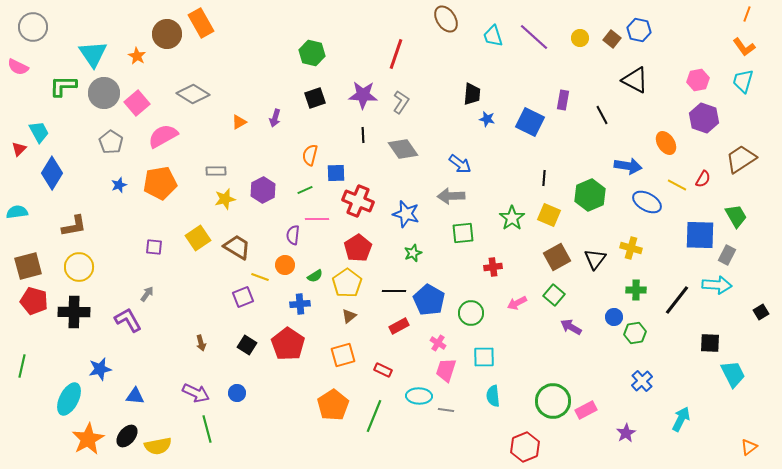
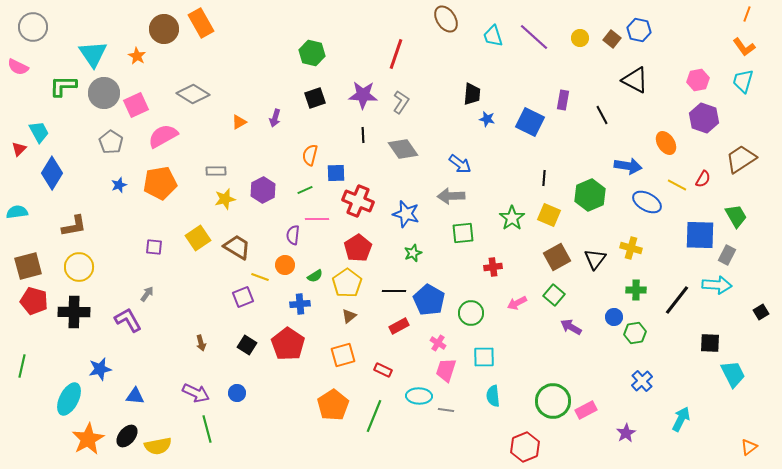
brown circle at (167, 34): moved 3 px left, 5 px up
pink square at (137, 103): moved 1 px left, 2 px down; rotated 15 degrees clockwise
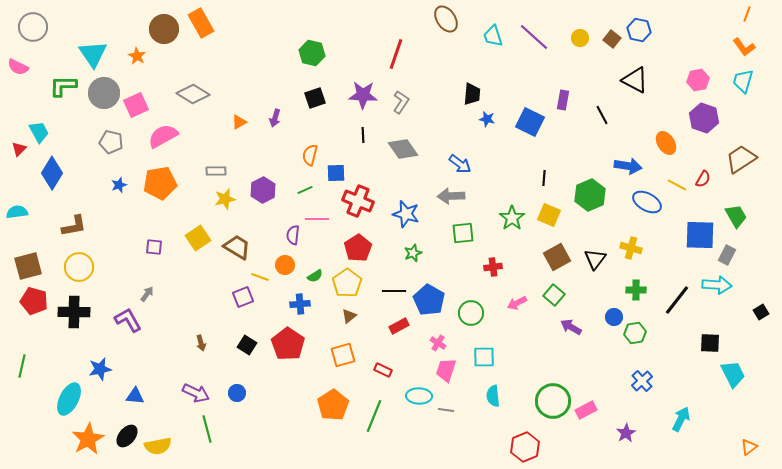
gray pentagon at (111, 142): rotated 20 degrees counterclockwise
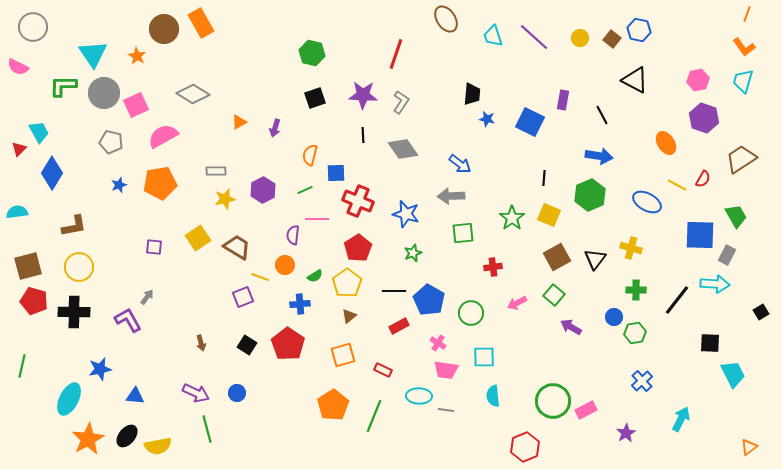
purple arrow at (275, 118): moved 10 px down
blue arrow at (628, 166): moved 29 px left, 10 px up
cyan arrow at (717, 285): moved 2 px left, 1 px up
gray arrow at (147, 294): moved 3 px down
pink trapezoid at (446, 370): rotated 100 degrees counterclockwise
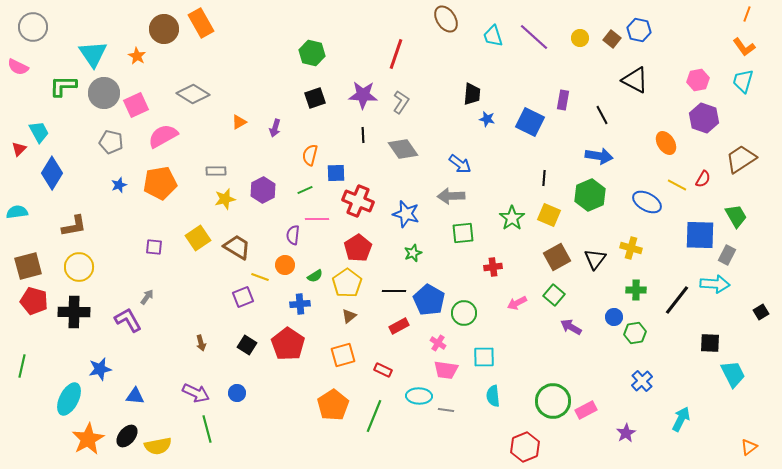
green circle at (471, 313): moved 7 px left
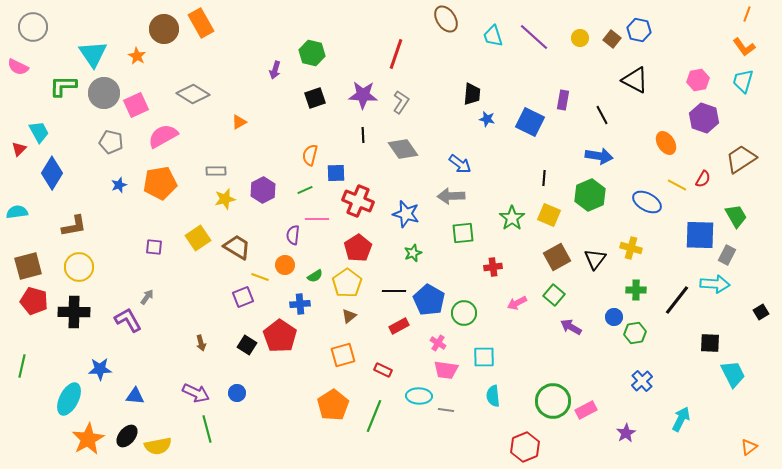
purple arrow at (275, 128): moved 58 px up
red pentagon at (288, 344): moved 8 px left, 8 px up
blue star at (100, 369): rotated 10 degrees clockwise
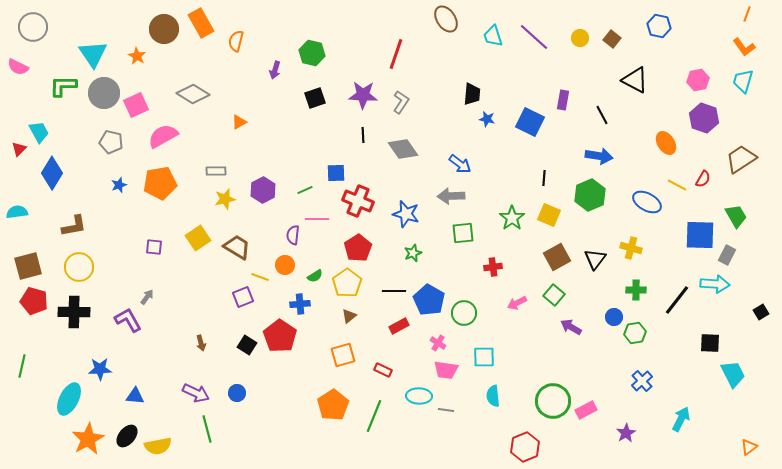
blue hexagon at (639, 30): moved 20 px right, 4 px up
orange semicircle at (310, 155): moved 74 px left, 114 px up
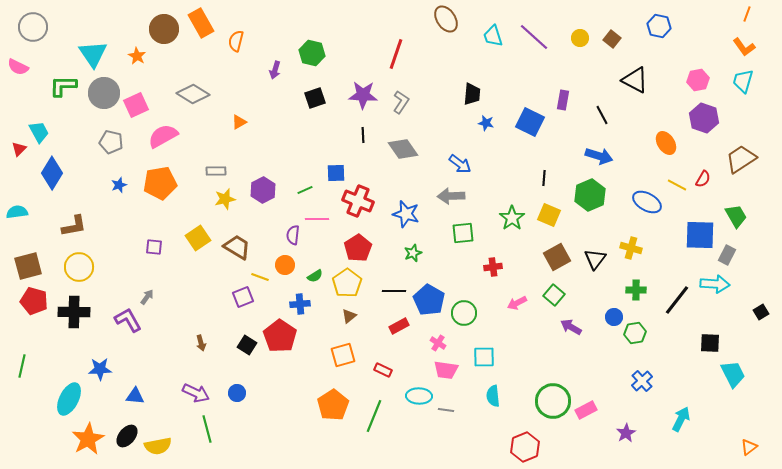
blue star at (487, 119): moved 1 px left, 4 px down
blue arrow at (599, 156): rotated 8 degrees clockwise
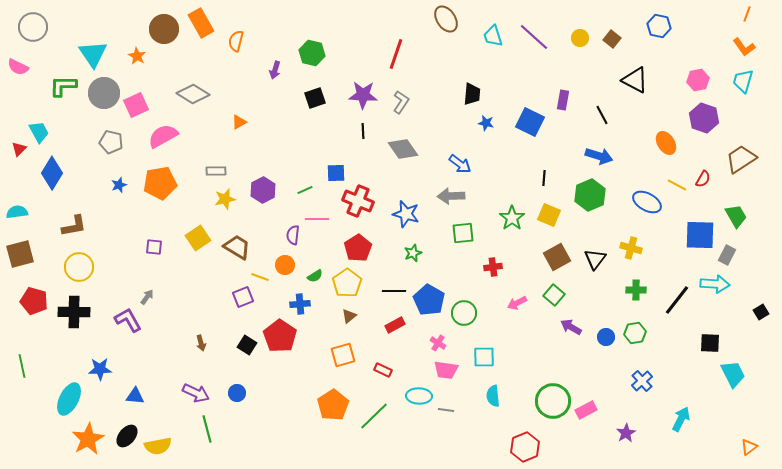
black line at (363, 135): moved 4 px up
brown square at (28, 266): moved 8 px left, 12 px up
blue circle at (614, 317): moved 8 px left, 20 px down
red rectangle at (399, 326): moved 4 px left, 1 px up
green line at (22, 366): rotated 25 degrees counterclockwise
green line at (374, 416): rotated 24 degrees clockwise
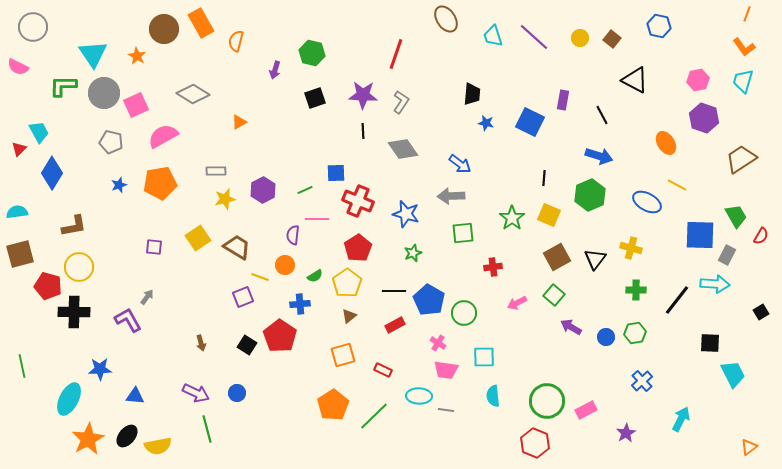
red semicircle at (703, 179): moved 58 px right, 57 px down
red pentagon at (34, 301): moved 14 px right, 15 px up
green circle at (553, 401): moved 6 px left
red hexagon at (525, 447): moved 10 px right, 4 px up; rotated 16 degrees counterclockwise
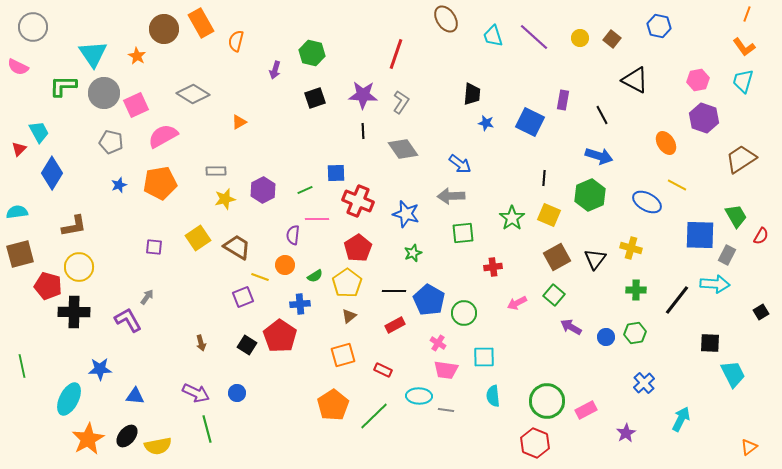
blue cross at (642, 381): moved 2 px right, 2 px down
